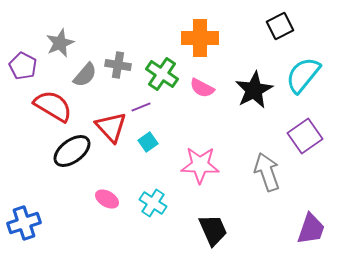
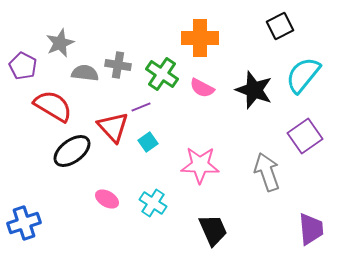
gray semicircle: moved 2 px up; rotated 124 degrees counterclockwise
black star: rotated 24 degrees counterclockwise
red triangle: moved 2 px right
purple trapezoid: rotated 24 degrees counterclockwise
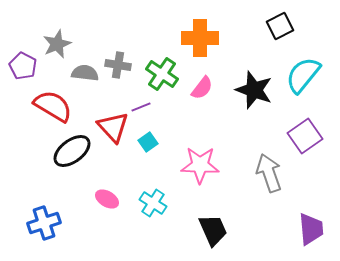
gray star: moved 3 px left, 1 px down
pink semicircle: rotated 80 degrees counterclockwise
gray arrow: moved 2 px right, 1 px down
blue cross: moved 20 px right
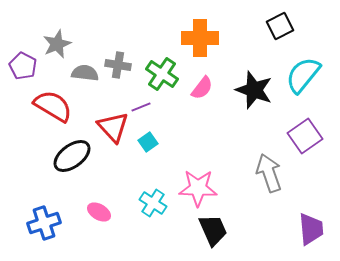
black ellipse: moved 5 px down
pink star: moved 2 px left, 23 px down
pink ellipse: moved 8 px left, 13 px down
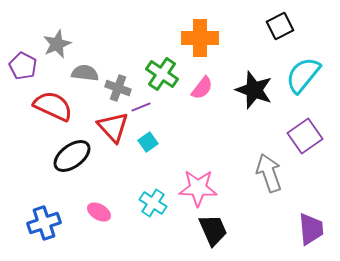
gray cross: moved 23 px down; rotated 10 degrees clockwise
red semicircle: rotated 6 degrees counterclockwise
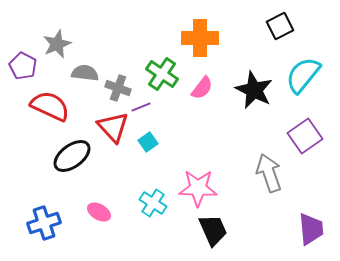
black star: rotated 6 degrees clockwise
red semicircle: moved 3 px left
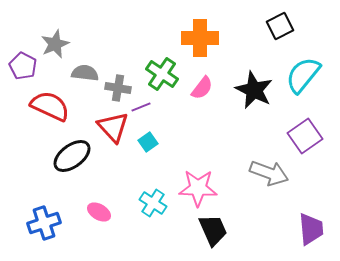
gray star: moved 2 px left
gray cross: rotated 10 degrees counterclockwise
gray arrow: rotated 129 degrees clockwise
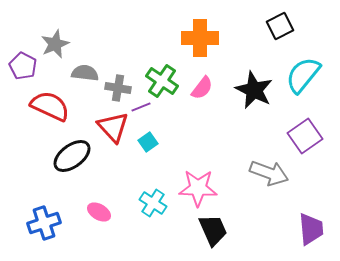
green cross: moved 7 px down
